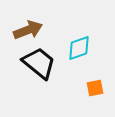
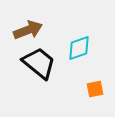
orange square: moved 1 px down
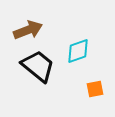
cyan diamond: moved 1 px left, 3 px down
black trapezoid: moved 1 px left, 3 px down
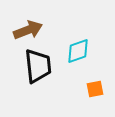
black trapezoid: rotated 45 degrees clockwise
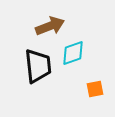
brown arrow: moved 22 px right, 4 px up
cyan diamond: moved 5 px left, 2 px down
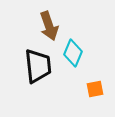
brown arrow: moved 1 px left; rotated 92 degrees clockwise
cyan diamond: rotated 48 degrees counterclockwise
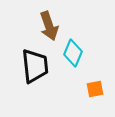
black trapezoid: moved 3 px left
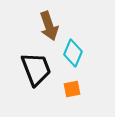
black trapezoid: moved 1 px right, 3 px down; rotated 15 degrees counterclockwise
orange square: moved 23 px left
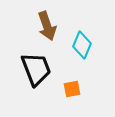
brown arrow: moved 2 px left
cyan diamond: moved 9 px right, 8 px up
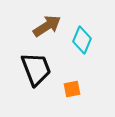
brown arrow: rotated 104 degrees counterclockwise
cyan diamond: moved 5 px up
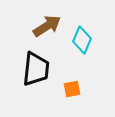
black trapezoid: rotated 27 degrees clockwise
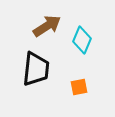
orange square: moved 7 px right, 2 px up
